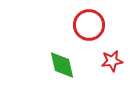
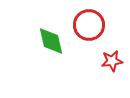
green diamond: moved 11 px left, 24 px up
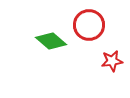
green diamond: rotated 36 degrees counterclockwise
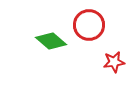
red star: moved 2 px right, 1 px down
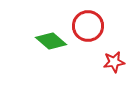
red circle: moved 1 px left, 1 px down
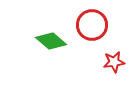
red circle: moved 4 px right, 1 px up
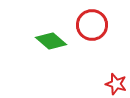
red star: moved 2 px right, 22 px down; rotated 25 degrees clockwise
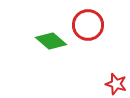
red circle: moved 4 px left
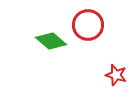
red star: moved 9 px up
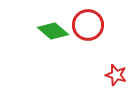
green diamond: moved 2 px right, 10 px up
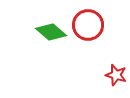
green diamond: moved 2 px left, 1 px down
